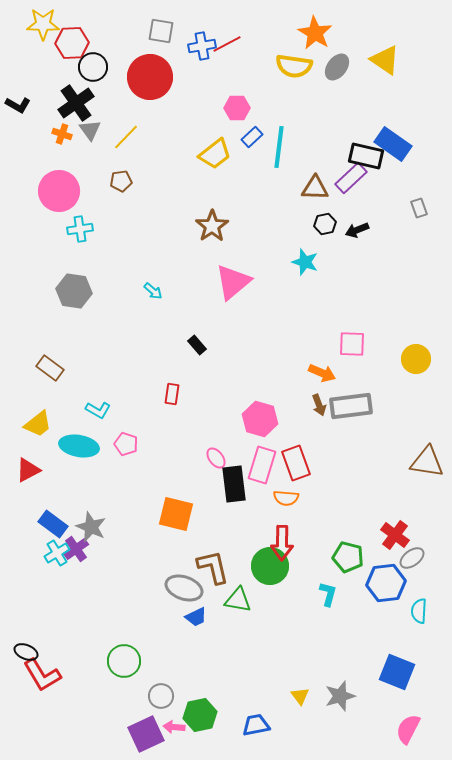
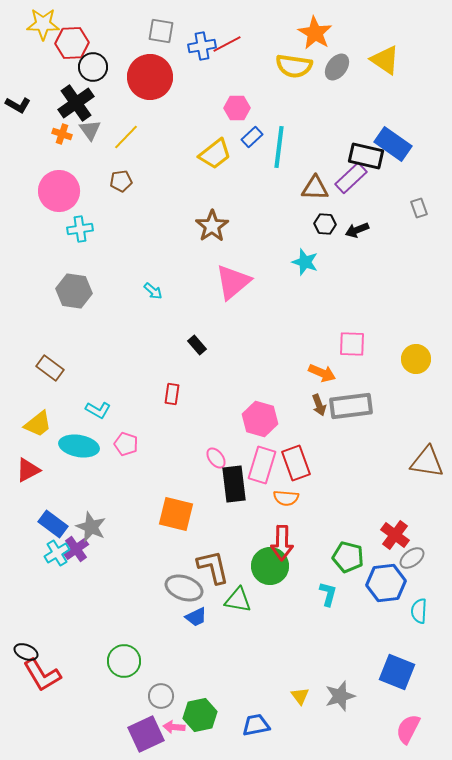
black hexagon at (325, 224): rotated 15 degrees clockwise
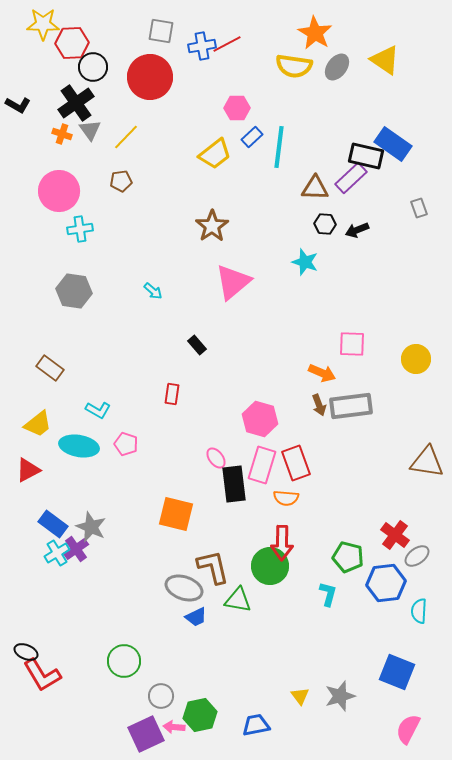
gray ellipse at (412, 558): moved 5 px right, 2 px up
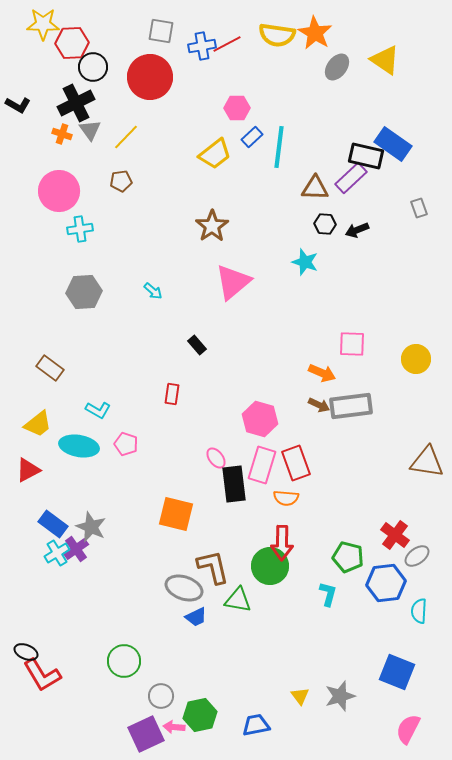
yellow semicircle at (294, 66): moved 17 px left, 31 px up
black cross at (76, 103): rotated 9 degrees clockwise
gray hexagon at (74, 291): moved 10 px right, 1 px down; rotated 12 degrees counterclockwise
brown arrow at (319, 405): rotated 45 degrees counterclockwise
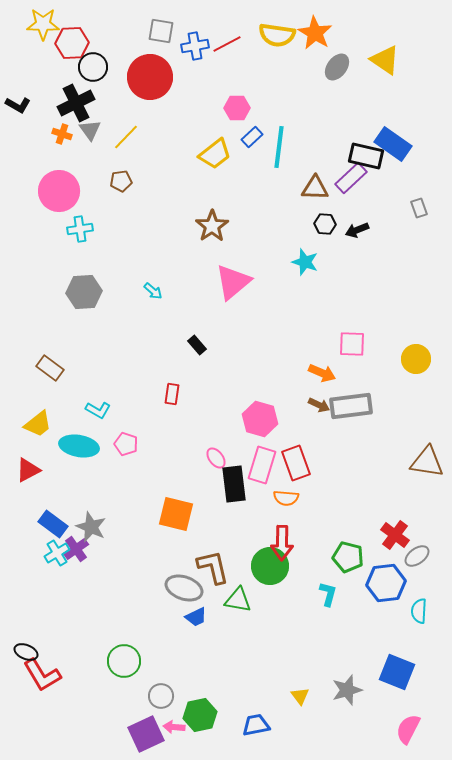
blue cross at (202, 46): moved 7 px left
gray star at (340, 696): moved 7 px right, 6 px up
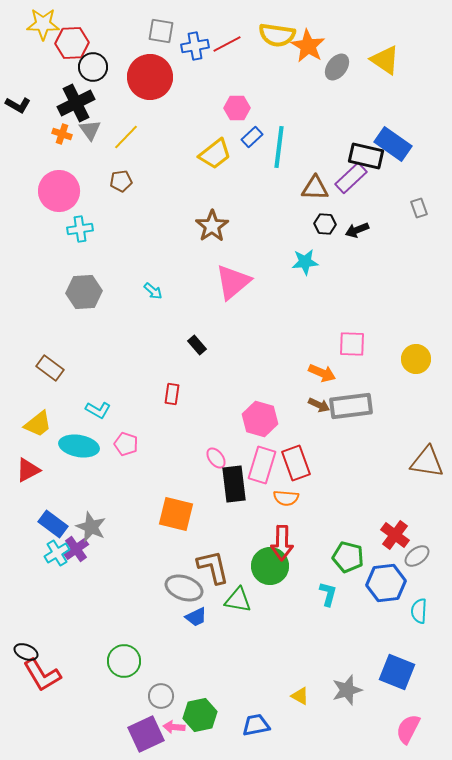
orange star at (315, 33): moved 7 px left, 13 px down
cyan star at (305, 262): rotated 24 degrees counterclockwise
yellow triangle at (300, 696): rotated 24 degrees counterclockwise
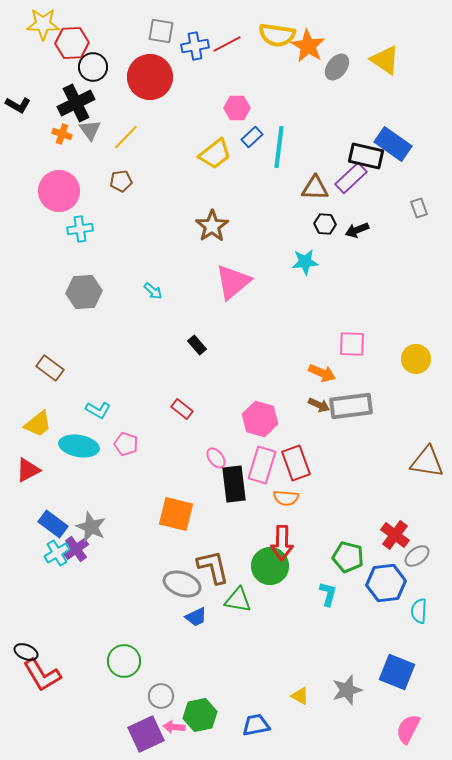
red rectangle at (172, 394): moved 10 px right, 15 px down; rotated 60 degrees counterclockwise
gray ellipse at (184, 588): moved 2 px left, 4 px up
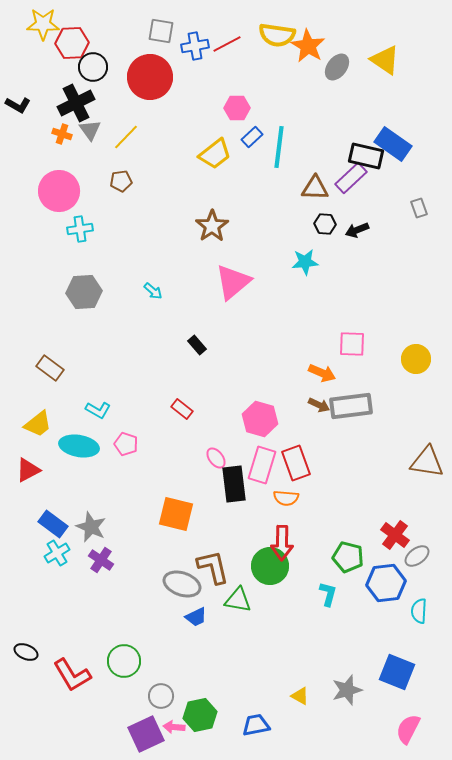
purple cross at (76, 549): moved 25 px right, 11 px down; rotated 20 degrees counterclockwise
red L-shape at (42, 675): moved 30 px right
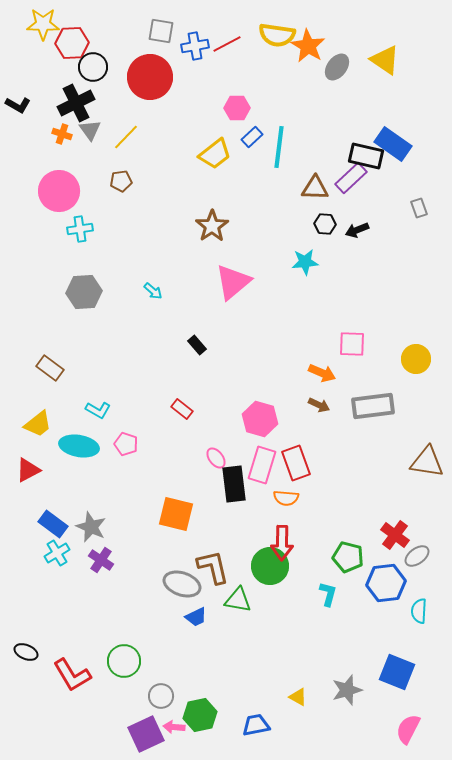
gray rectangle at (351, 406): moved 22 px right
yellow triangle at (300, 696): moved 2 px left, 1 px down
